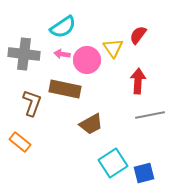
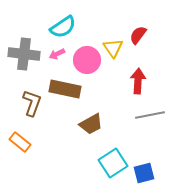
pink arrow: moved 5 px left; rotated 35 degrees counterclockwise
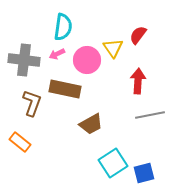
cyan semicircle: rotated 48 degrees counterclockwise
gray cross: moved 6 px down
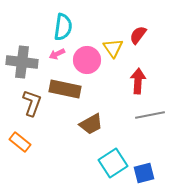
gray cross: moved 2 px left, 2 px down
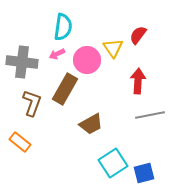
brown rectangle: rotated 72 degrees counterclockwise
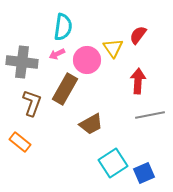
blue square: rotated 10 degrees counterclockwise
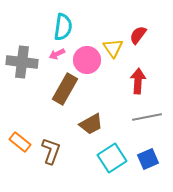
brown L-shape: moved 19 px right, 48 px down
gray line: moved 3 px left, 2 px down
cyan square: moved 1 px left, 5 px up
blue square: moved 4 px right, 14 px up
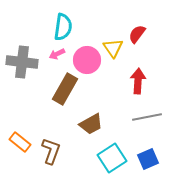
red semicircle: moved 1 px left, 1 px up
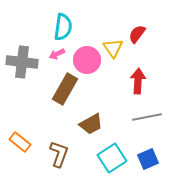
brown L-shape: moved 8 px right, 3 px down
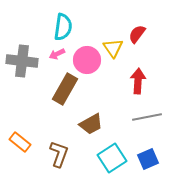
gray cross: moved 1 px up
